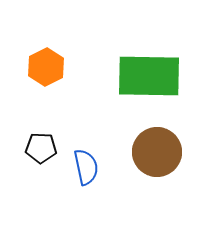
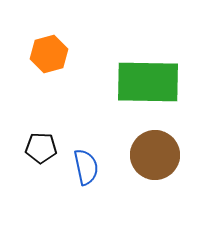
orange hexagon: moved 3 px right, 13 px up; rotated 12 degrees clockwise
green rectangle: moved 1 px left, 6 px down
brown circle: moved 2 px left, 3 px down
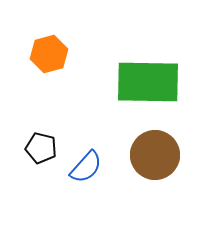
black pentagon: rotated 12 degrees clockwise
blue semicircle: rotated 54 degrees clockwise
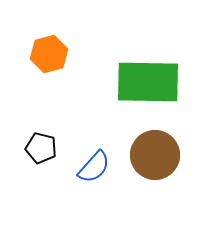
blue semicircle: moved 8 px right
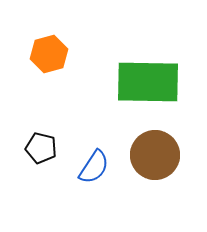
blue semicircle: rotated 9 degrees counterclockwise
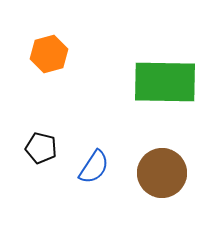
green rectangle: moved 17 px right
brown circle: moved 7 px right, 18 px down
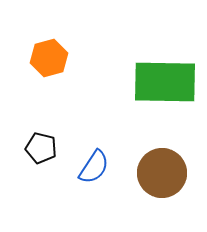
orange hexagon: moved 4 px down
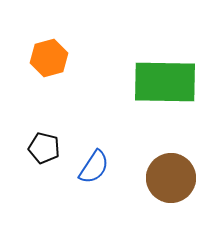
black pentagon: moved 3 px right
brown circle: moved 9 px right, 5 px down
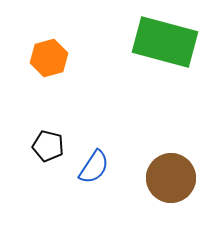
green rectangle: moved 40 px up; rotated 14 degrees clockwise
black pentagon: moved 4 px right, 2 px up
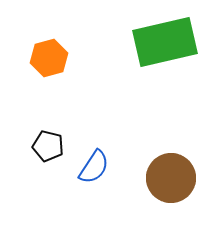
green rectangle: rotated 28 degrees counterclockwise
